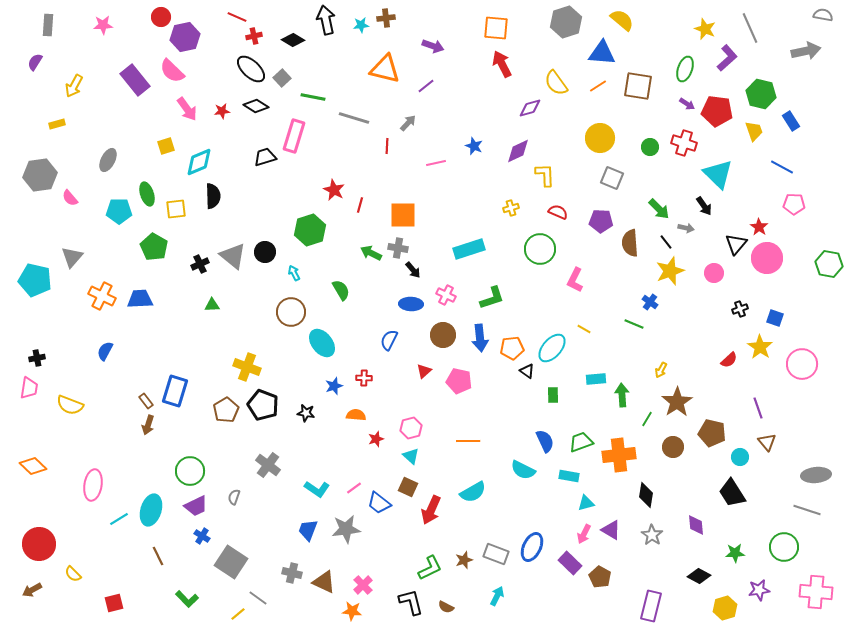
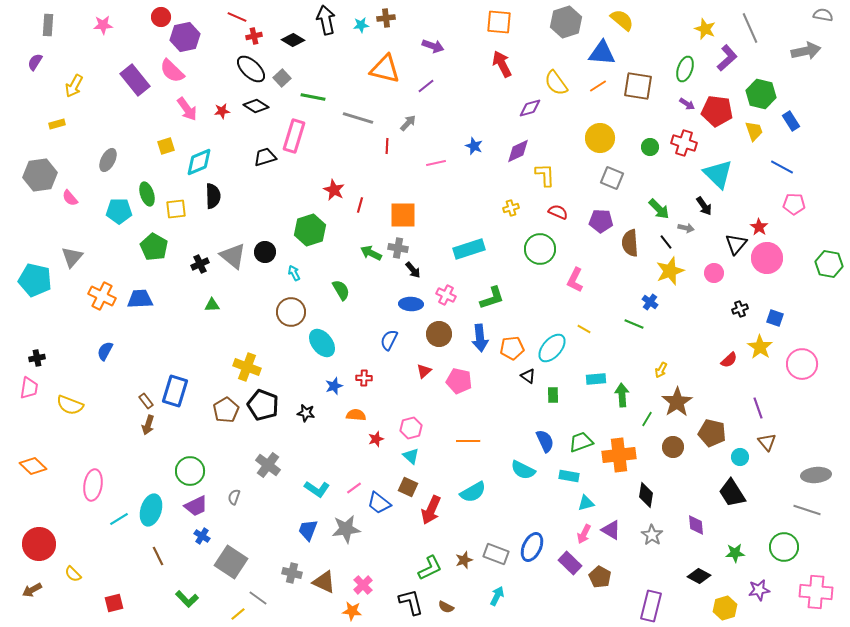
orange square at (496, 28): moved 3 px right, 6 px up
gray line at (354, 118): moved 4 px right
brown circle at (443, 335): moved 4 px left, 1 px up
black triangle at (527, 371): moved 1 px right, 5 px down
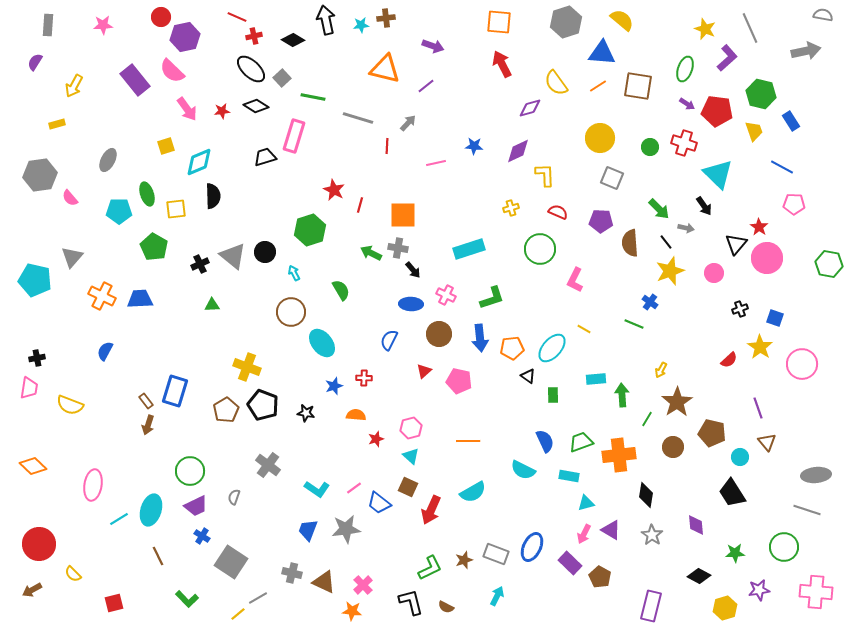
blue star at (474, 146): rotated 18 degrees counterclockwise
gray line at (258, 598): rotated 66 degrees counterclockwise
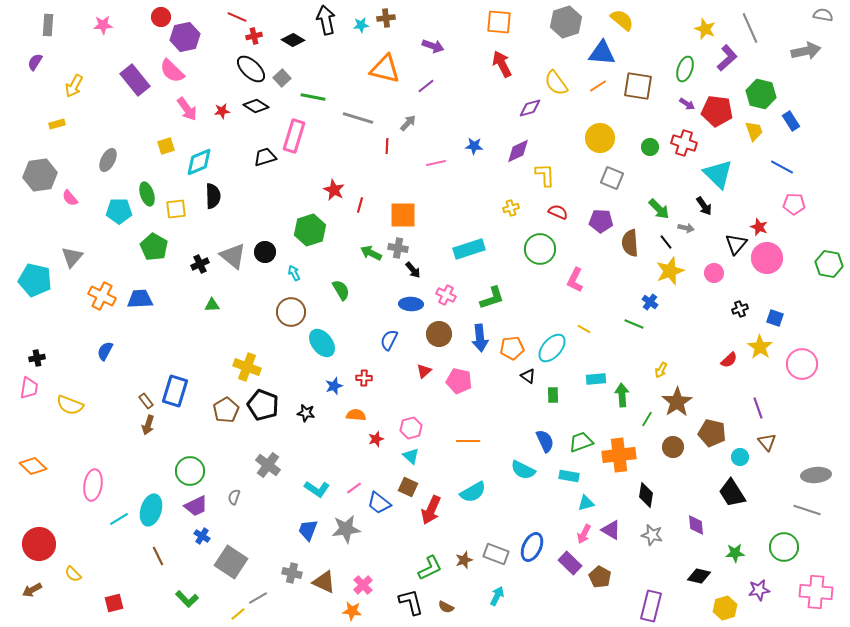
red star at (759, 227): rotated 12 degrees counterclockwise
gray star at (652, 535): rotated 20 degrees counterclockwise
black diamond at (699, 576): rotated 15 degrees counterclockwise
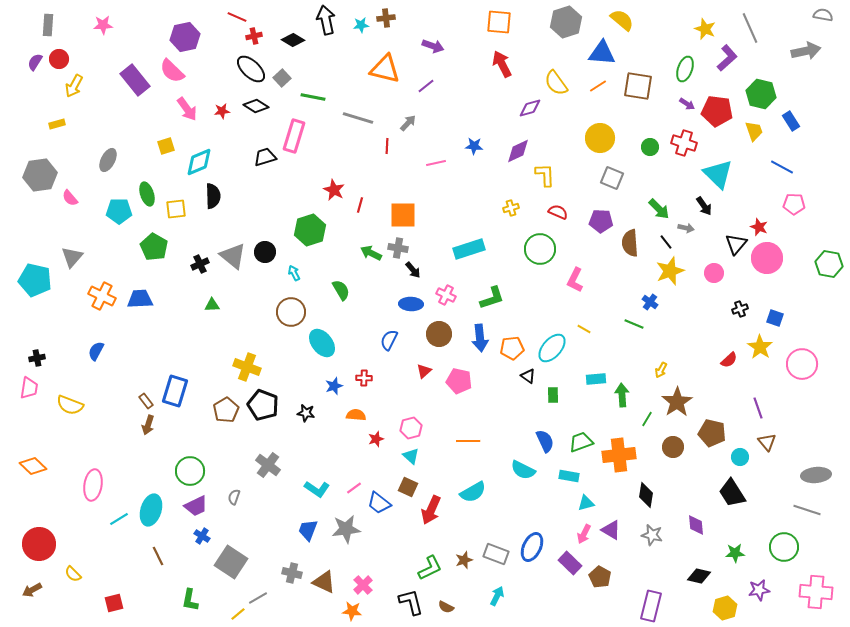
red circle at (161, 17): moved 102 px left, 42 px down
blue semicircle at (105, 351): moved 9 px left
green L-shape at (187, 599): moved 3 px right, 1 px down; rotated 55 degrees clockwise
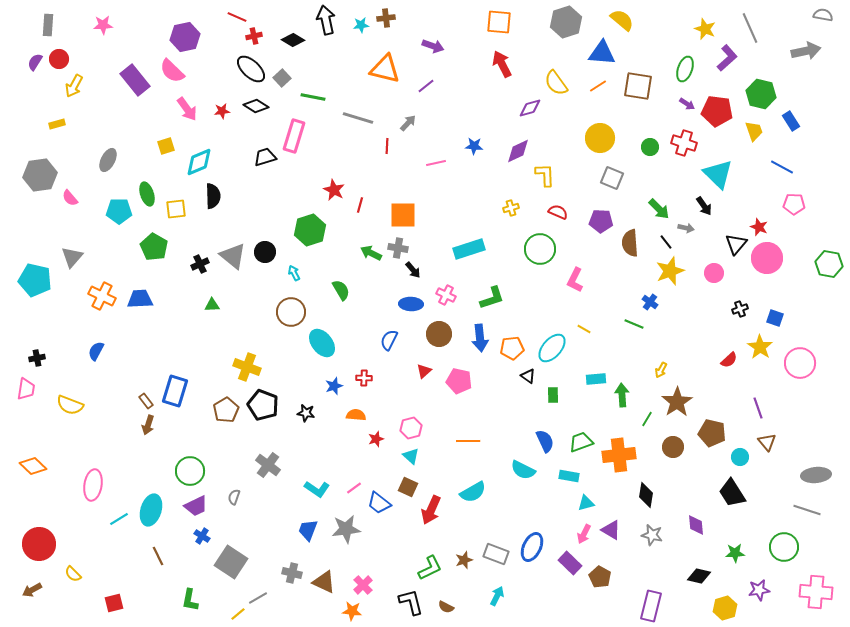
pink circle at (802, 364): moved 2 px left, 1 px up
pink trapezoid at (29, 388): moved 3 px left, 1 px down
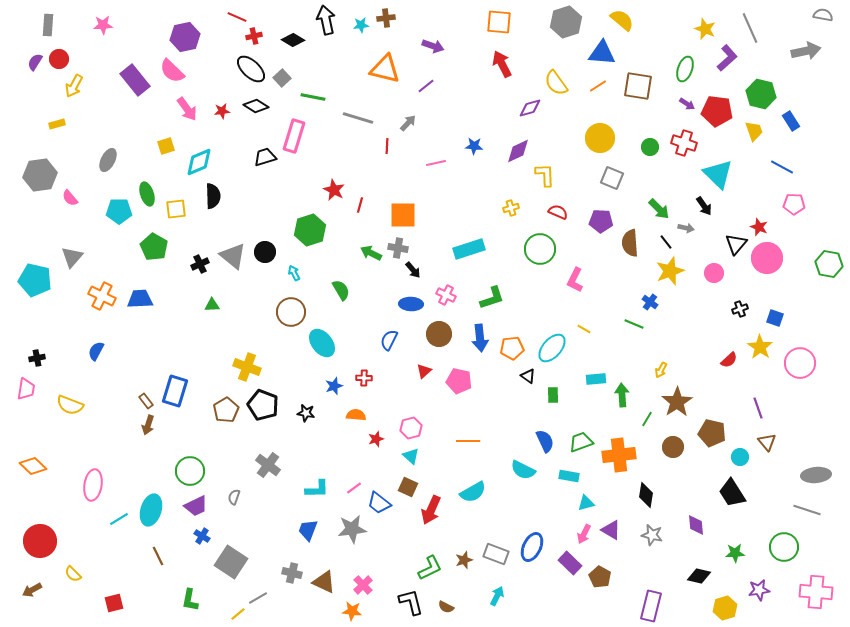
cyan L-shape at (317, 489): rotated 35 degrees counterclockwise
gray star at (346, 529): moved 6 px right
red circle at (39, 544): moved 1 px right, 3 px up
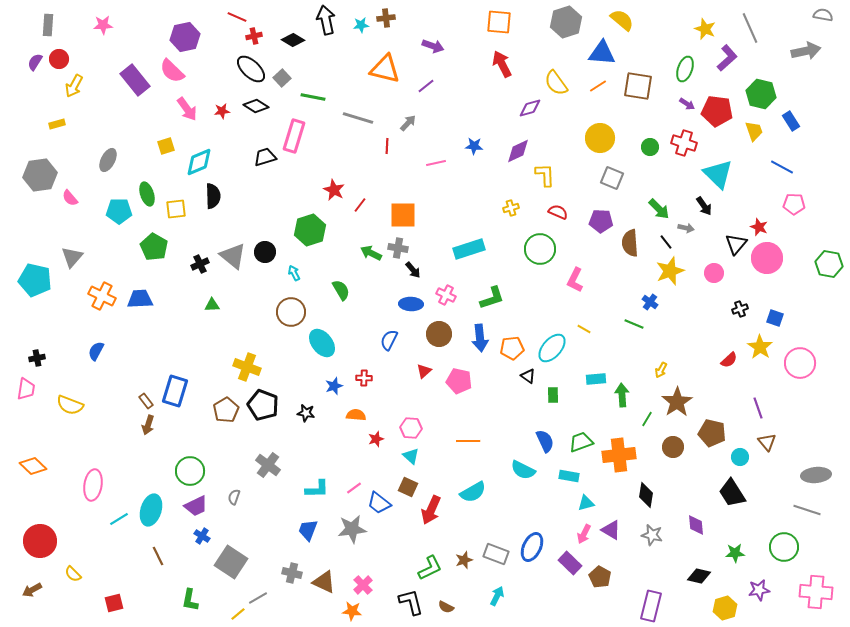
red line at (360, 205): rotated 21 degrees clockwise
pink hexagon at (411, 428): rotated 20 degrees clockwise
